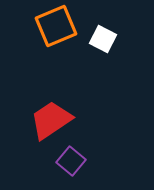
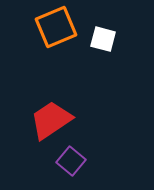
orange square: moved 1 px down
white square: rotated 12 degrees counterclockwise
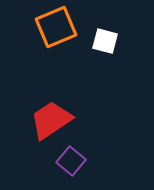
white square: moved 2 px right, 2 px down
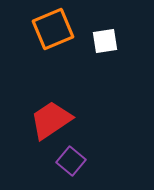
orange square: moved 3 px left, 2 px down
white square: rotated 24 degrees counterclockwise
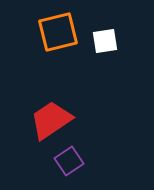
orange square: moved 5 px right, 3 px down; rotated 9 degrees clockwise
purple square: moved 2 px left; rotated 16 degrees clockwise
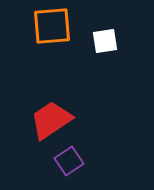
orange square: moved 6 px left, 6 px up; rotated 9 degrees clockwise
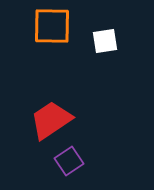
orange square: rotated 6 degrees clockwise
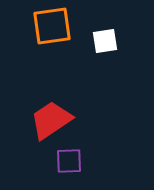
orange square: rotated 9 degrees counterclockwise
purple square: rotated 32 degrees clockwise
